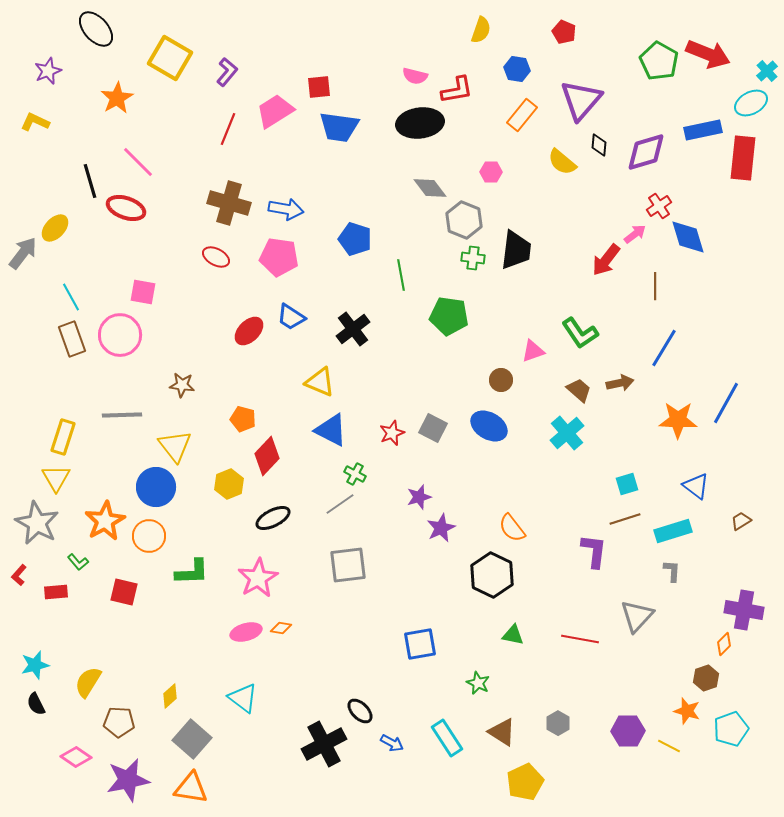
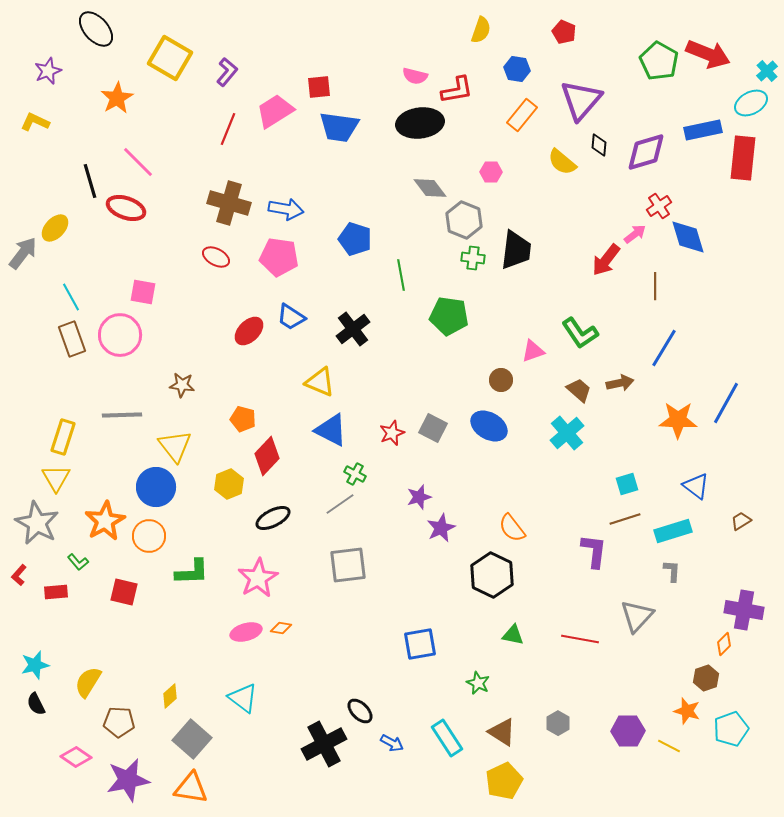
yellow pentagon at (525, 782): moved 21 px left, 1 px up
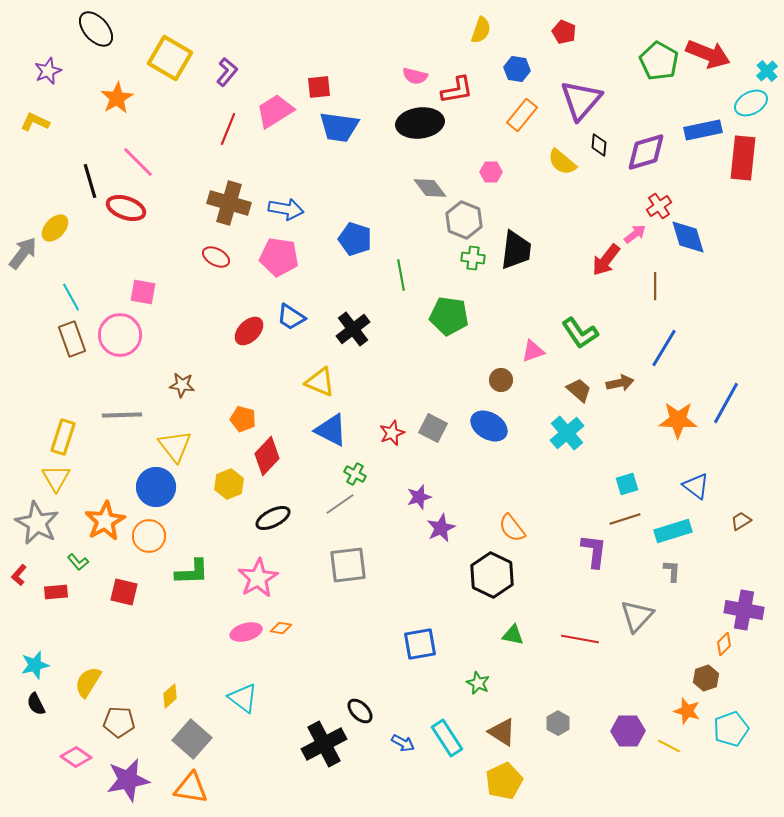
blue arrow at (392, 743): moved 11 px right
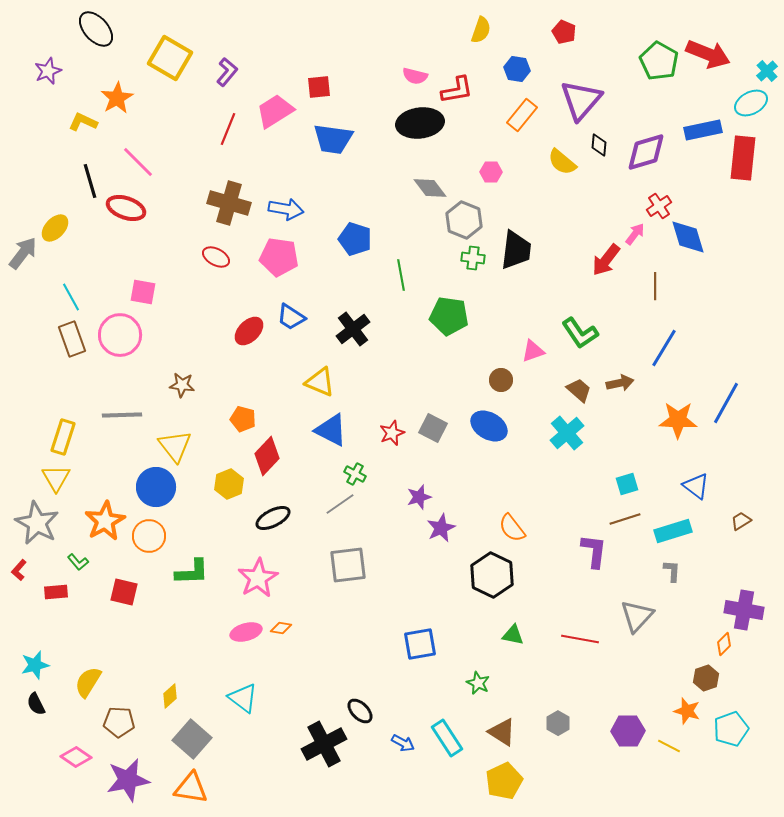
yellow L-shape at (35, 122): moved 48 px right
blue trapezoid at (339, 127): moved 6 px left, 12 px down
pink arrow at (635, 234): rotated 15 degrees counterclockwise
red L-shape at (19, 575): moved 5 px up
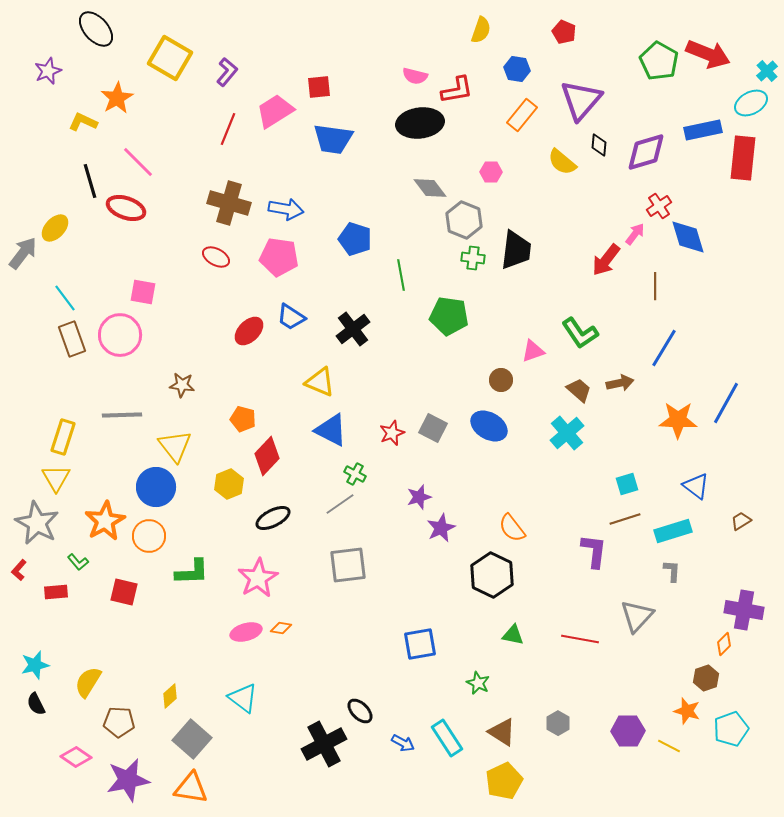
cyan line at (71, 297): moved 6 px left, 1 px down; rotated 8 degrees counterclockwise
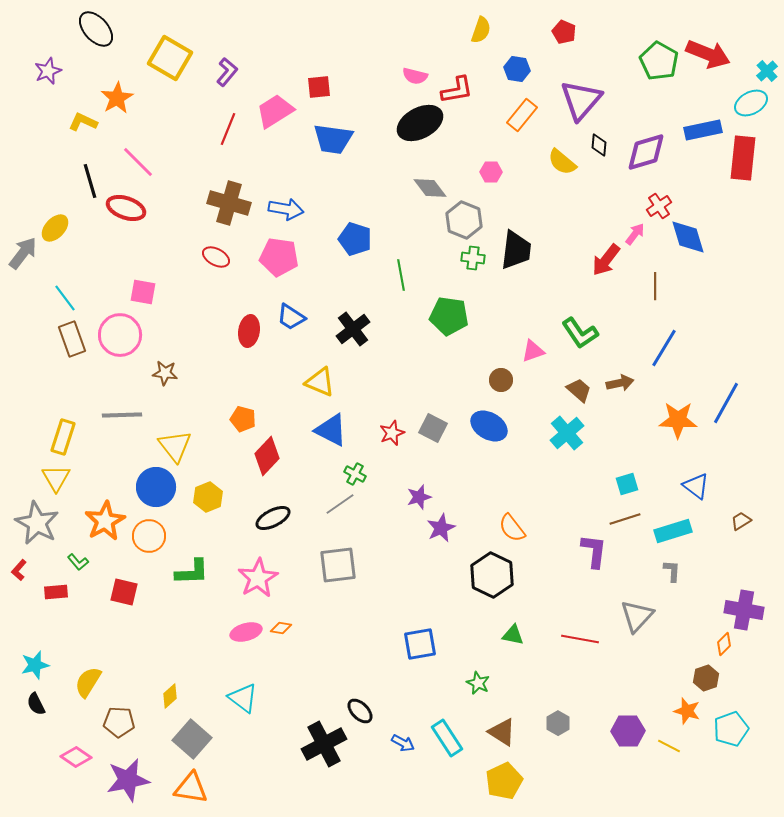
black ellipse at (420, 123): rotated 21 degrees counterclockwise
red ellipse at (249, 331): rotated 36 degrees counterclockwise
brown star at (182, 385): moved 17 px left, 12 px up
yellow hexagon at (229, 484): moved 21 px left, 13 px down
gray square at (348, 565): moved 10 px left
